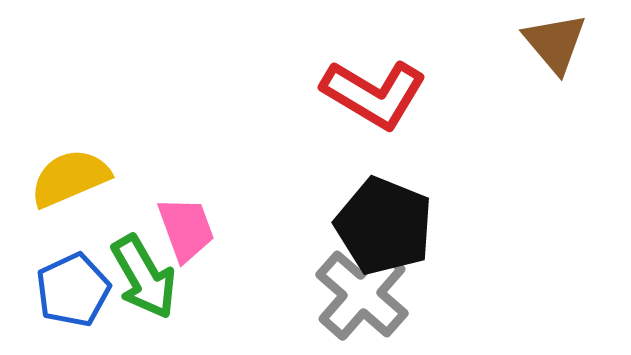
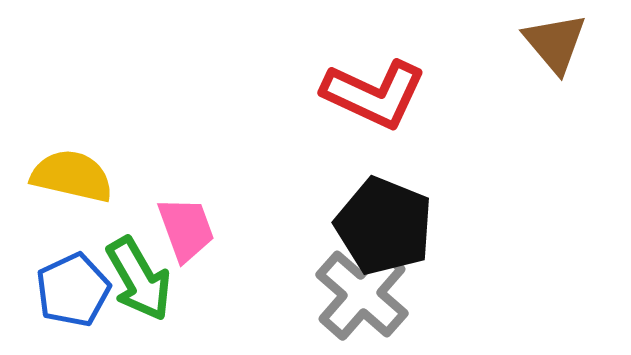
red L-shape: rotated 6 degrees counterclockwise
yellow semicircle: moved 2 px right, 2 px up; rotated 36 degrees clockwise
green arrow: moved 5 px left, 2 px down
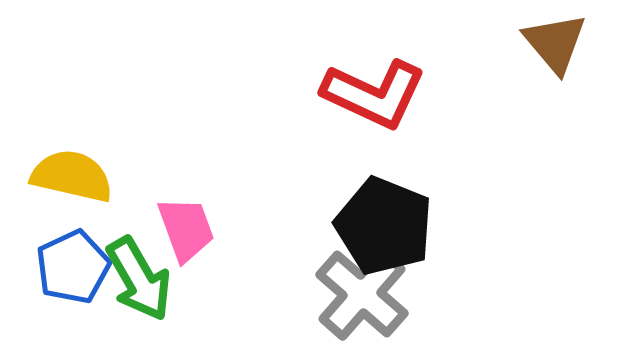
blue pentagon: moved 23 px up
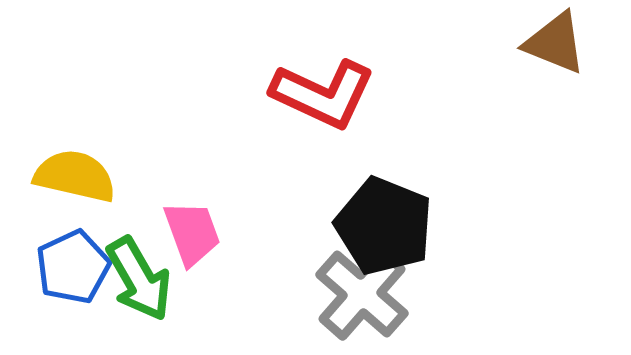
brown triangle: rotated 28 degrees counterclockwise
red L-shape: moved 51 px left
yellow semicircle: moved 3 px right
pink trapezoid: moved 6 px right, 4 px down
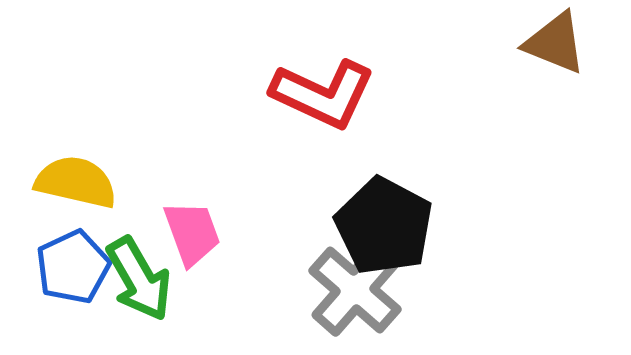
yellow semicircle: moved 1 px right, 6 px down
black pentagon: rotated 6 degrees clockwise
gray cross: moved 7 px left, 4 px up
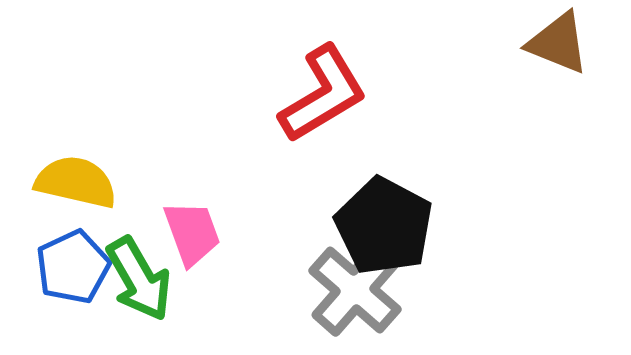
brown triangle: moved 3 px right
red L-shape: rotated 56 degrees counterclockwise
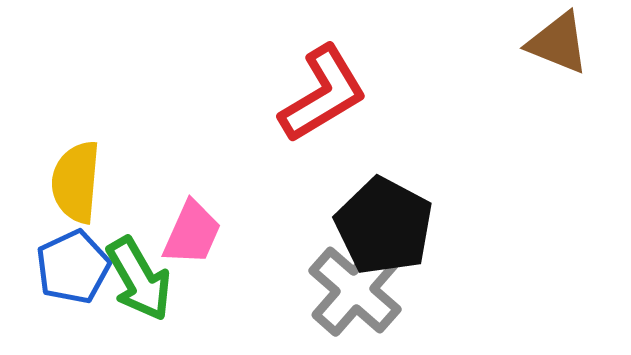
yellow semicircle: rotated 98 degrees counterclockwise
pink trapezoid: rotated 44 degrees clockwise
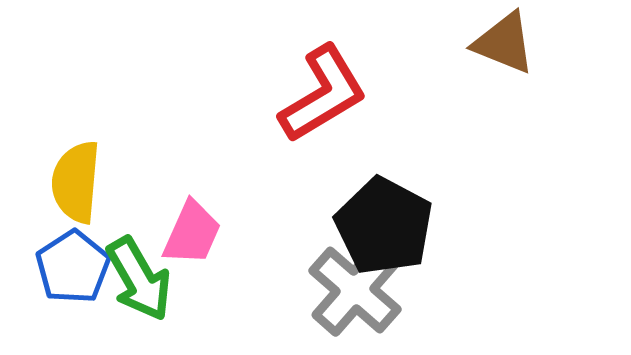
brown triangle: moved 54 px left
blue pentagon: rotated 8 degrees counterclockwise
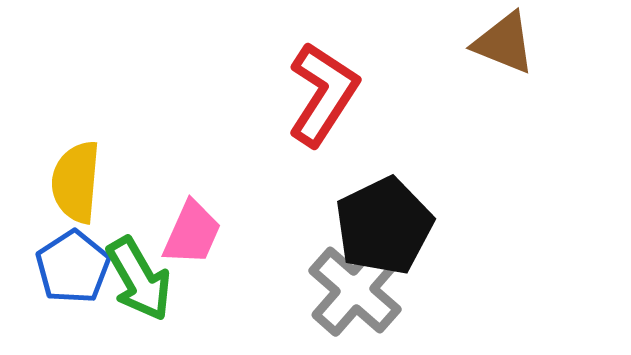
red L-shape: rotated 26 degrees counterclockwise
black pentagon: rotated 18 degrees clockwise
